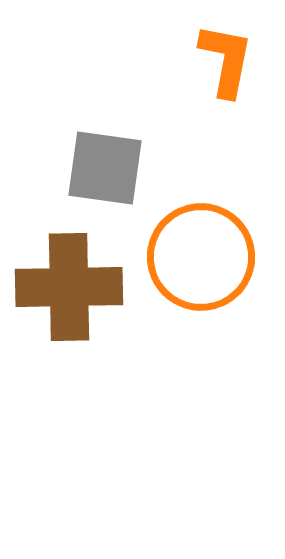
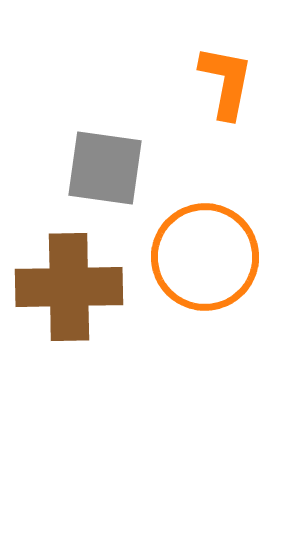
orange L-shape: moved 22 px down
orange circle: moved 4 px right
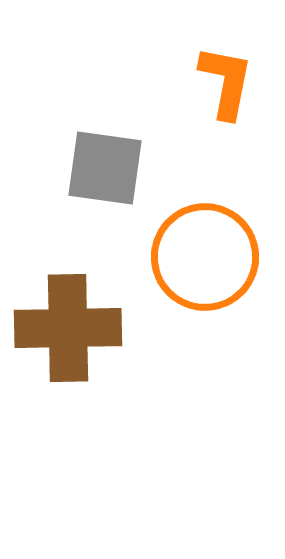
brown cross: moved 1 px left, 41 px down
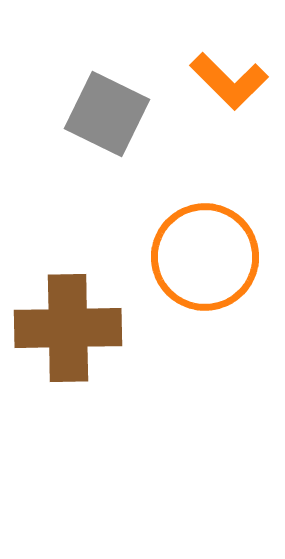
orange L-shape: moved 3 px right, 1 px up; rotated 124 degrees clockwise
gray square: moved 2 px right, 54 px up; rotated 18 degrees clockwise
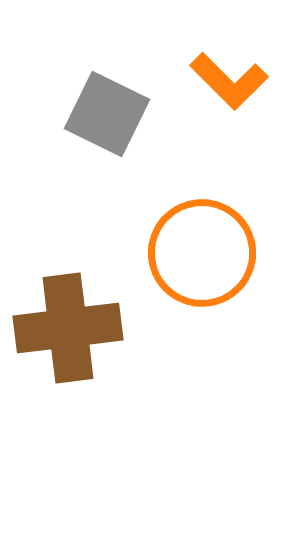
orange circle: moved 3 px left, 4 px up
brown cross: rotated 6 degrees counterclockwise
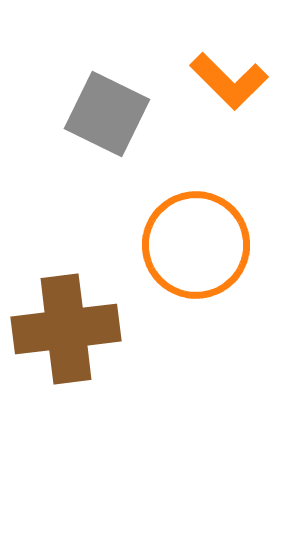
orange circle: moved 6 px left, 8 px up
brown cross: moved 2 px left, 1 px down
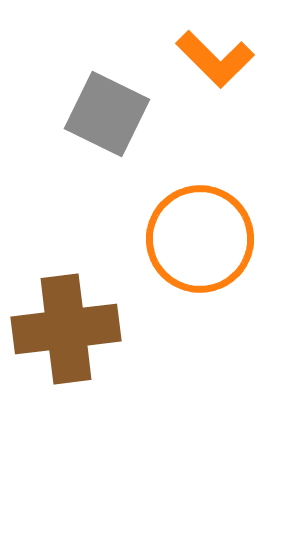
orange L-shape: moved 14 px left, 22 px up
orange circle: moved 4 px right, 6 px up
